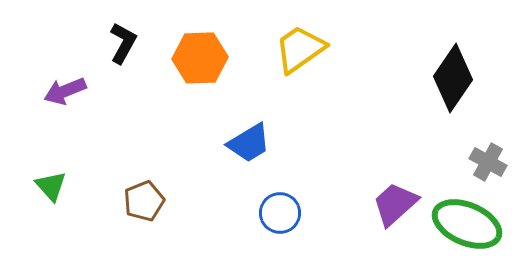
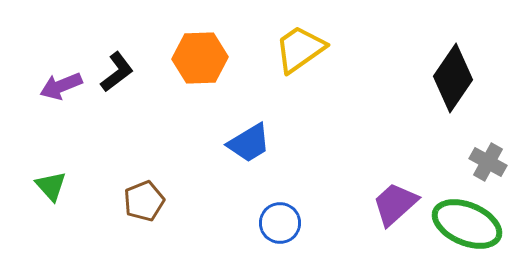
black L-shape: moved 6 px left, 29 px down; rotated 24 degrees clockwise
purple arrow: moved 4 px left, 5 px up
blue circle: moved 10 px down
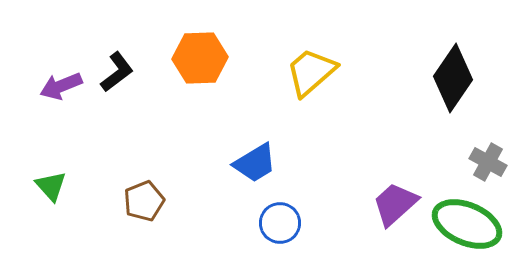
yellow trapezoid: moved 11 px right, 23 px down; rotated 6 degrees counterclockwise
blue trapezoid: moved 6 px right, 20 px down
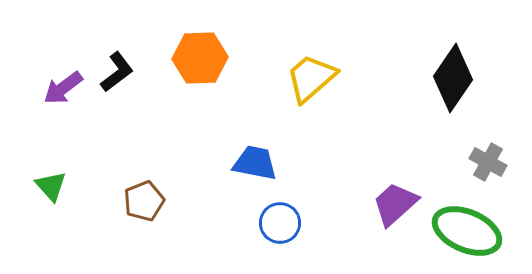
yellow trapezoid: moved 6 px down
purple arrow: moved 2 px right, 2 px down; rotated 15 degrees counterclockwise
blue trapezoid: rotated 138 degrees counterclockwise
green ellipse: moved 7 px down
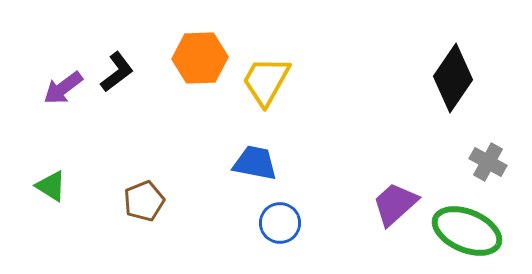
yellow trapezoid: moved 45 px left, 3 px down; rotated 20 degrees counterclockwise
green triangle: rotated 16 degrees counterclockwise
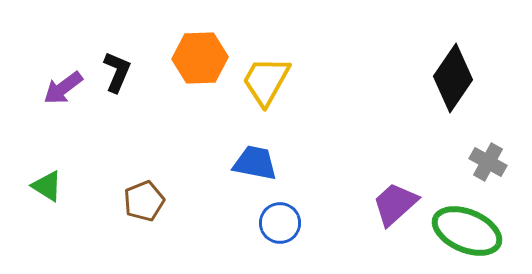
black L-shape: rotated 30 degrees counterclockwise
green triangle: moved 4 px left
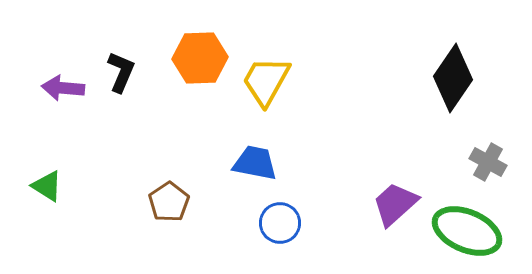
black L-shape: moved 4 px right
purple arrow: rotated 42 degrees clockwise
brown pentagon: moved 25 px right, 1 px down; rotated 12 degrees counterclockwise
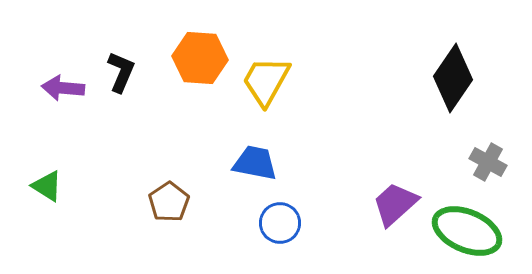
orange hexagon: rotated 6 degrees clockwise
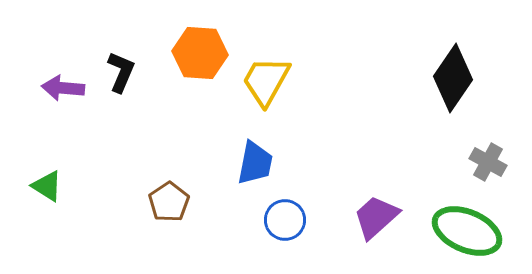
orange hexagon: moved 5 px up
blue trapezoid: rotated 90 degrees clockwise
purple trapezoid: moved 19 px left, 13 px down
blue circle: moved 5 px right, 3 px up
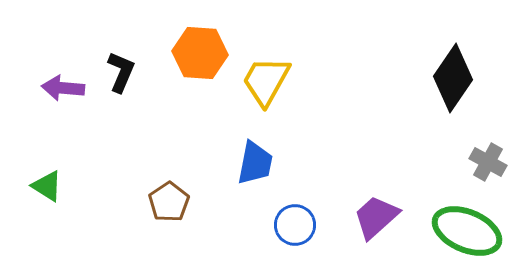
blue circle: moved 10 px right, 5 px down
